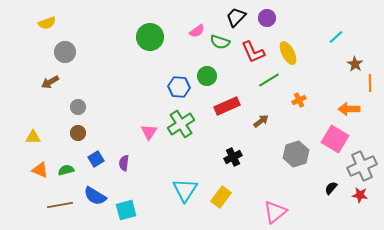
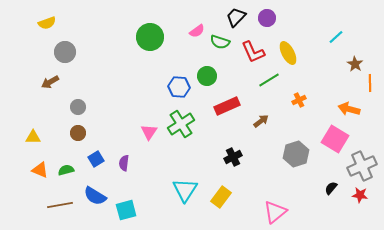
orange arrow at (349, 109): rotated 15 degrees clockwise
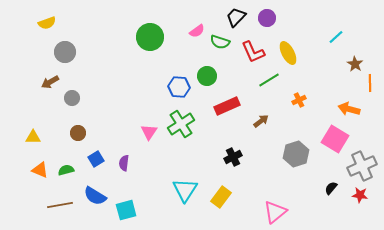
gray circle at (78, 107): moved 6 px left, 9 px up
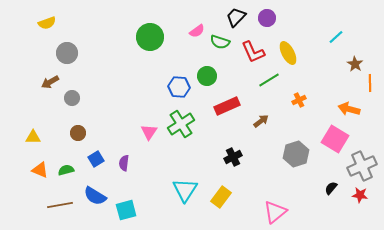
gray circle at (65, 52): moved 2 px right, 1 px down
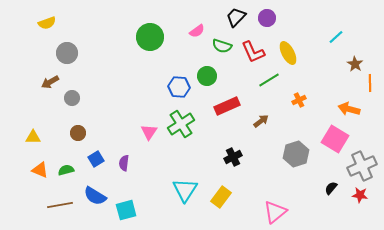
green semicircle at (220, 42): moved 2 px right, 4 px down
